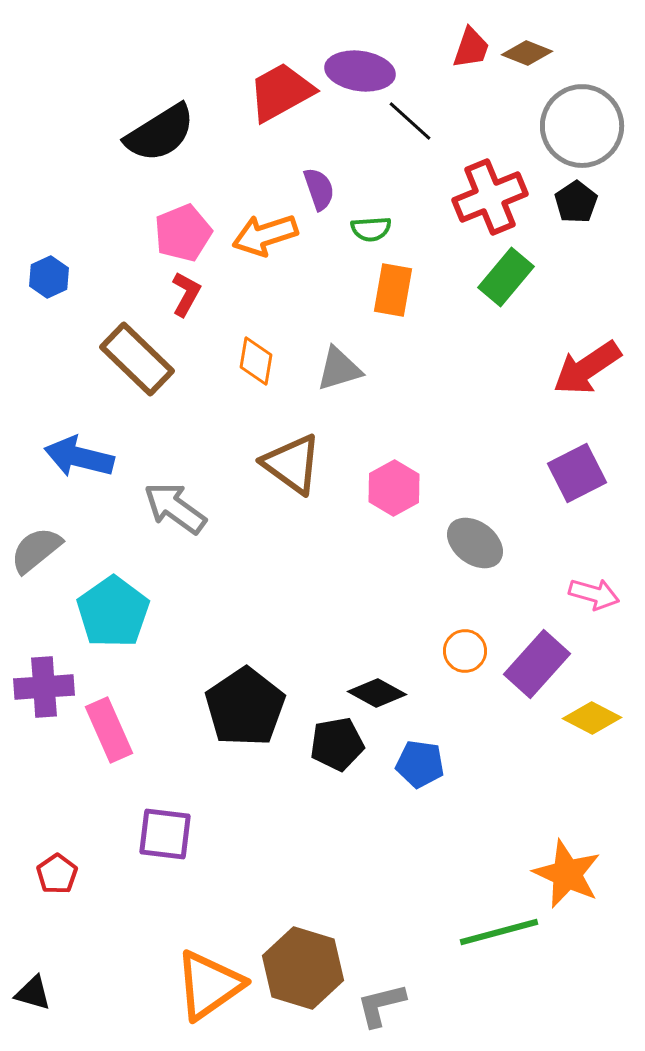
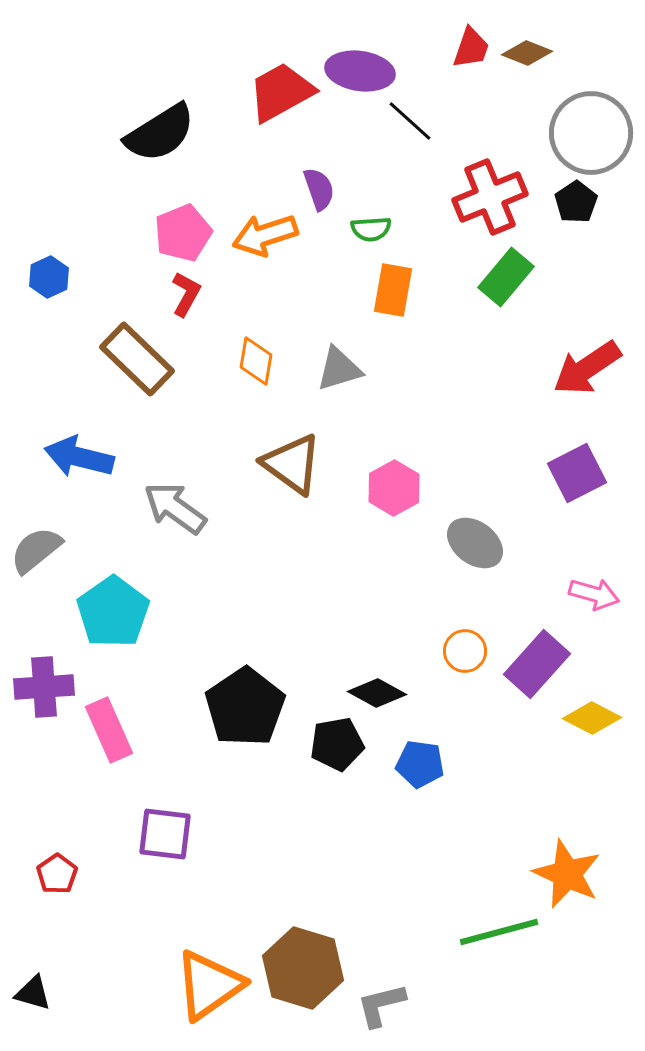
gray circle at (582, 126): moved 9 px right, 7 px down
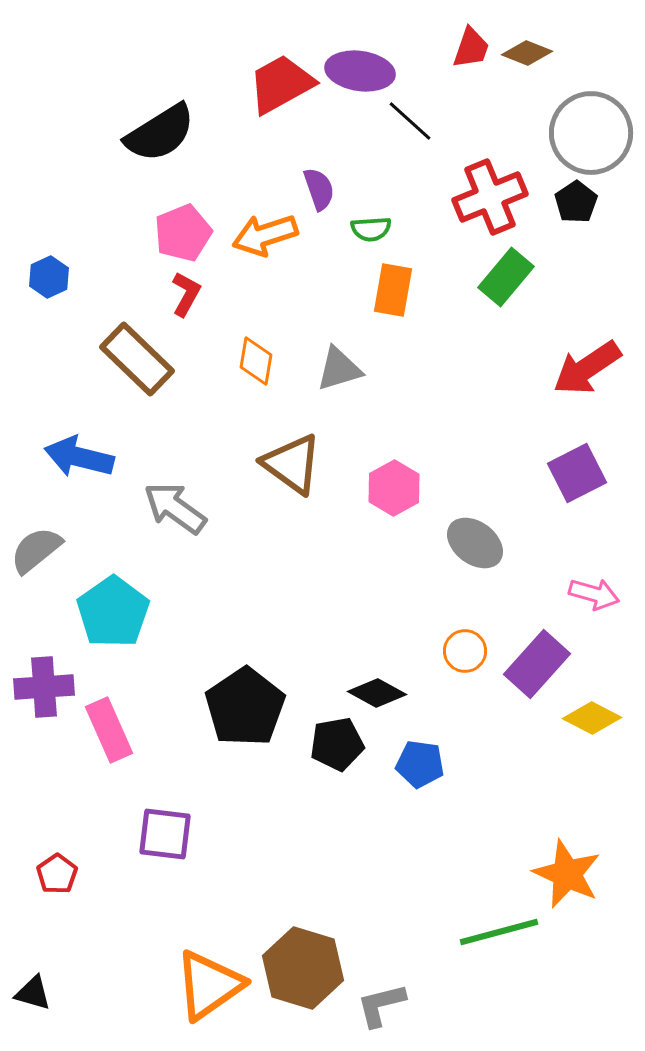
red trapezoid at (281, 92): moved 8 px up
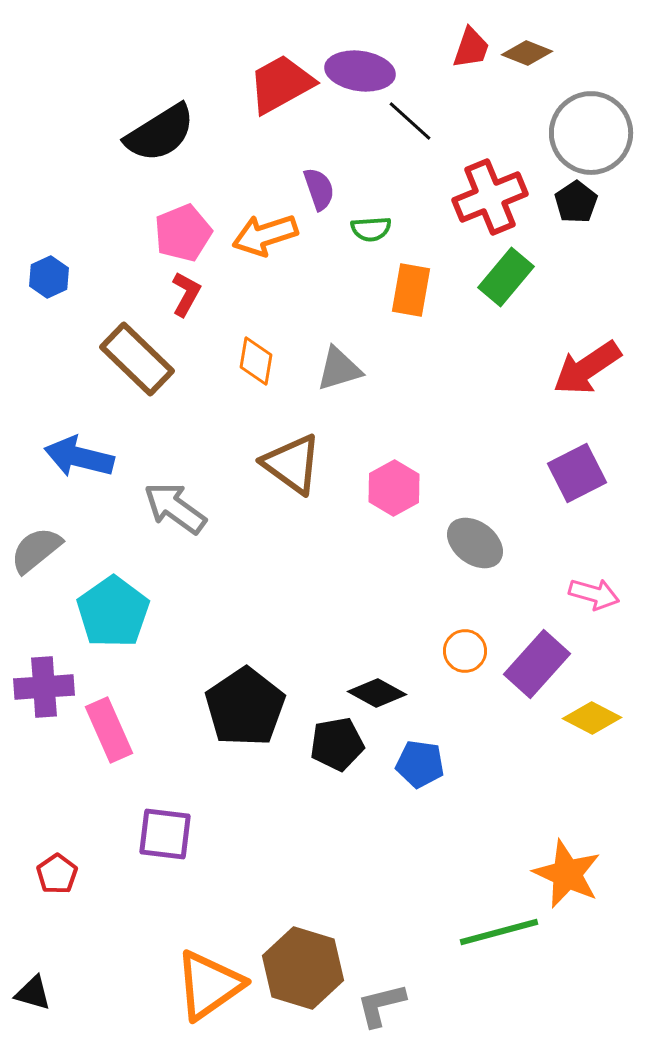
orange rectangle at (393, 290): moved 18 px right
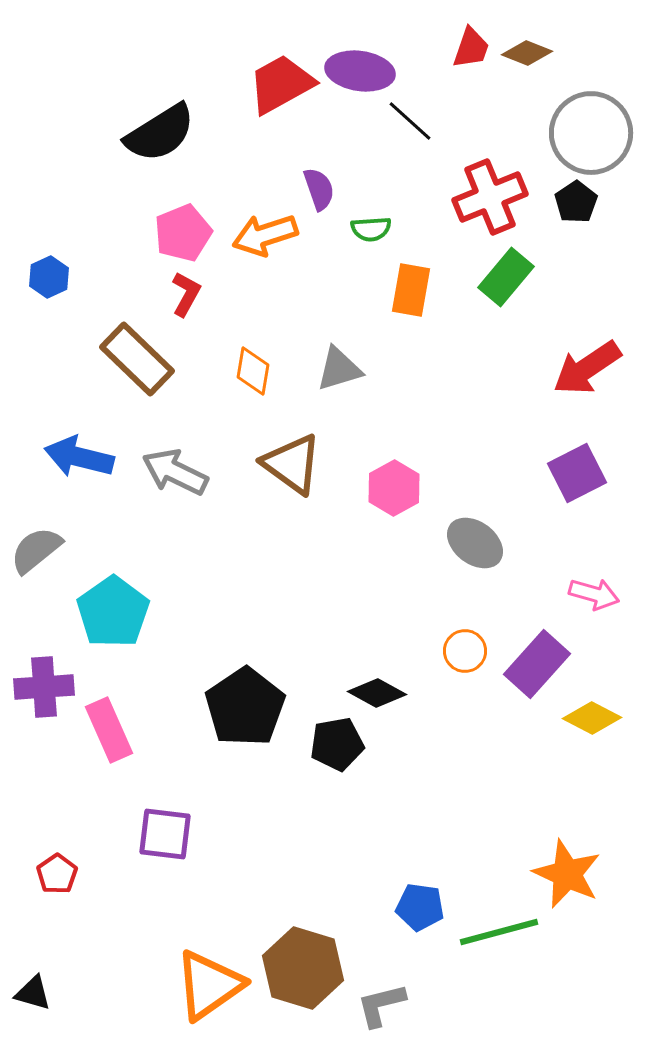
orange diamond at (256, 361): moved 3 px left, 10 px down
gray arrow at (175, 508): moved 36 px up; rotated 10 degrees counterclockwise
blue pentagon at (420, 764): moved 143 px down
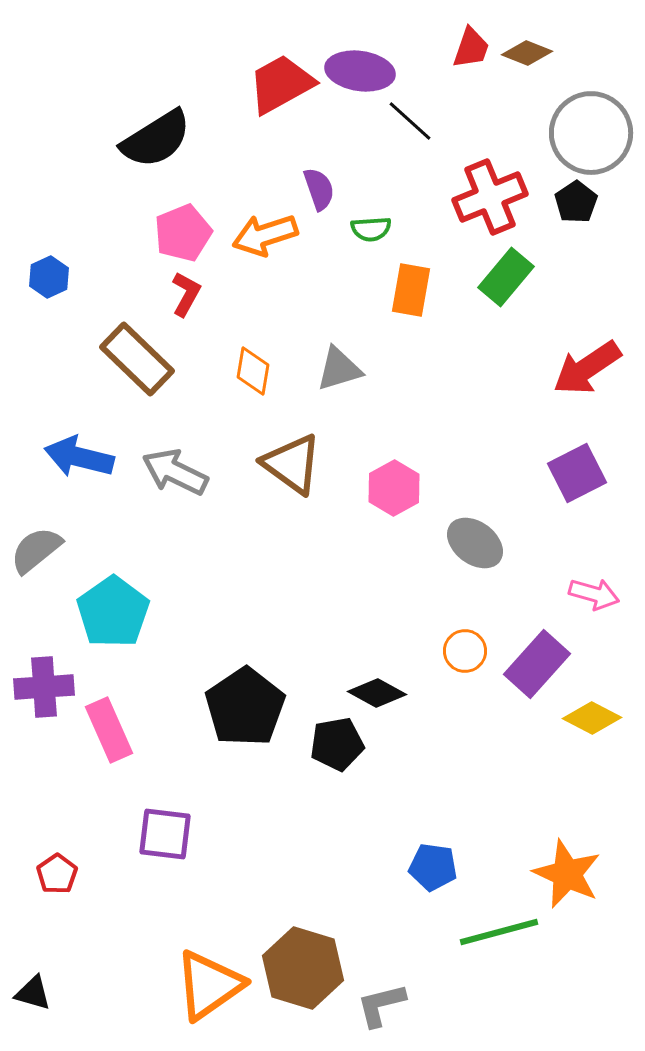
black semicircle at (160, 133): moved 4 px left, 6 px down
blue pentagon at (420, 907): moved 13 px right, 40 px up
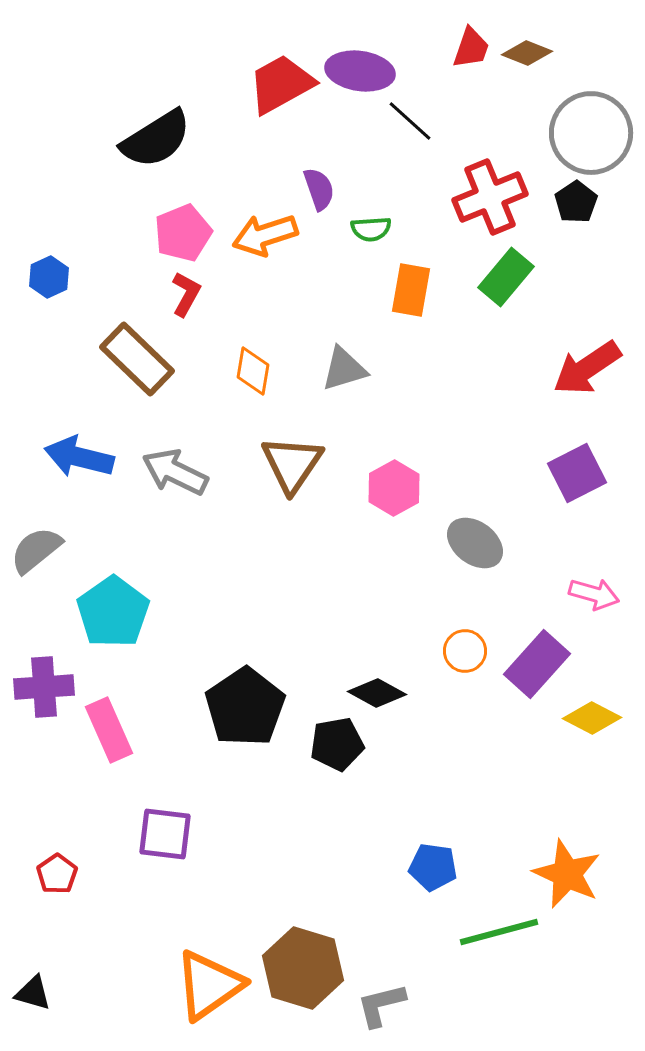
gray triangle at (339, 369): moved 5 px right
brown triangle at (292, 464): rotated 28 degrees clockwise
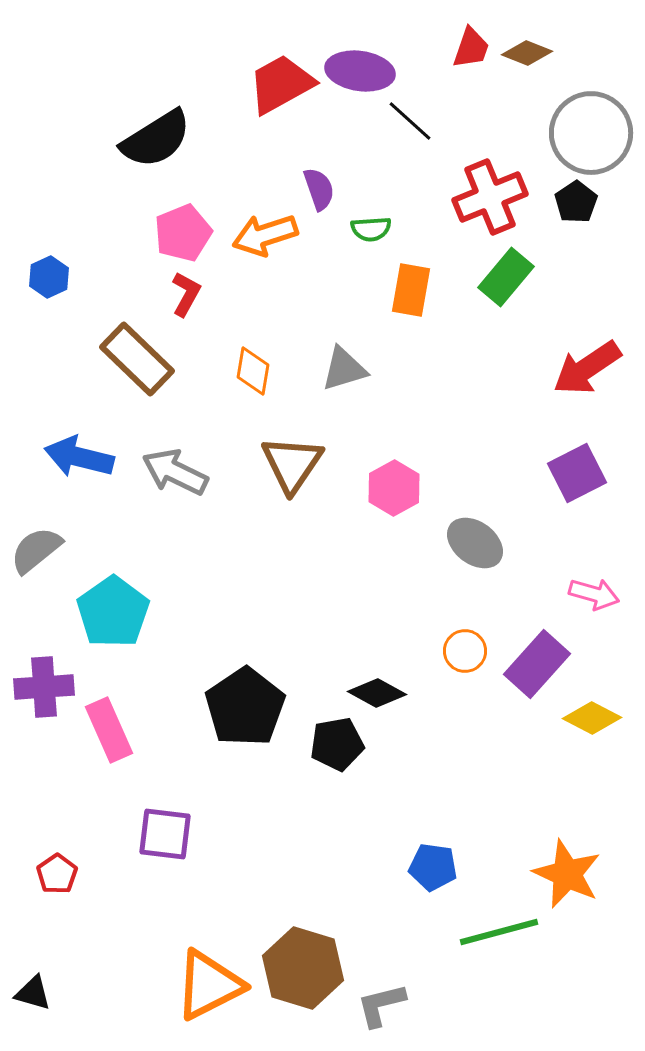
orange triangle at (209, 985): rotated 8 degrees clockwise
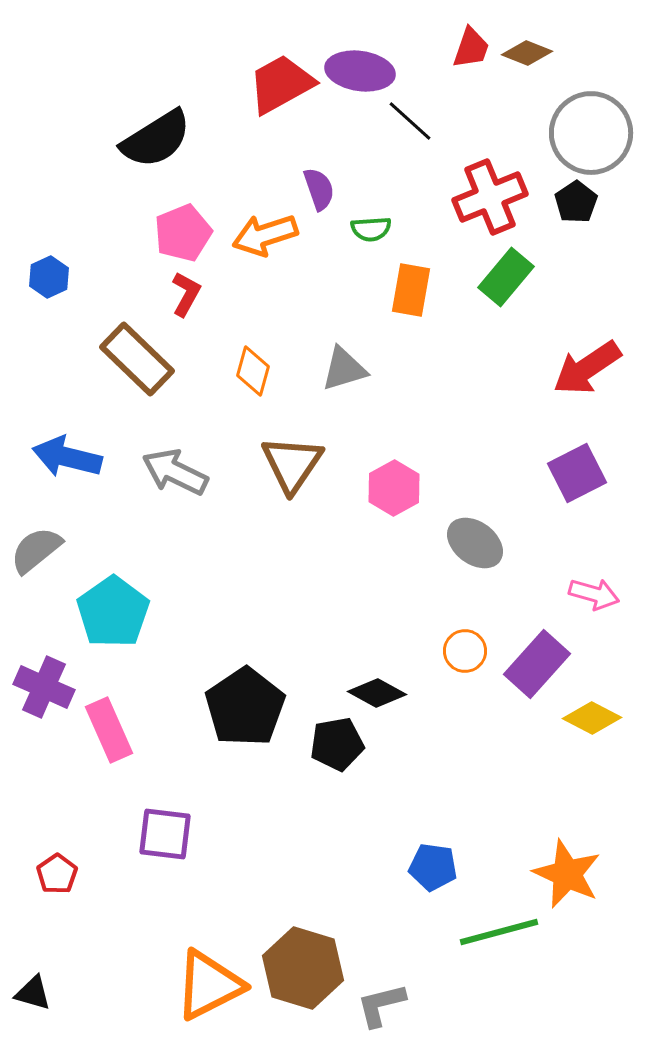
orange diamond at (253, 371): rotated 6 degrees clockwise
blue arrow at (79, 457): moved 12 px left
purple cross at (44, 687): rotated 28 degrees clockwise
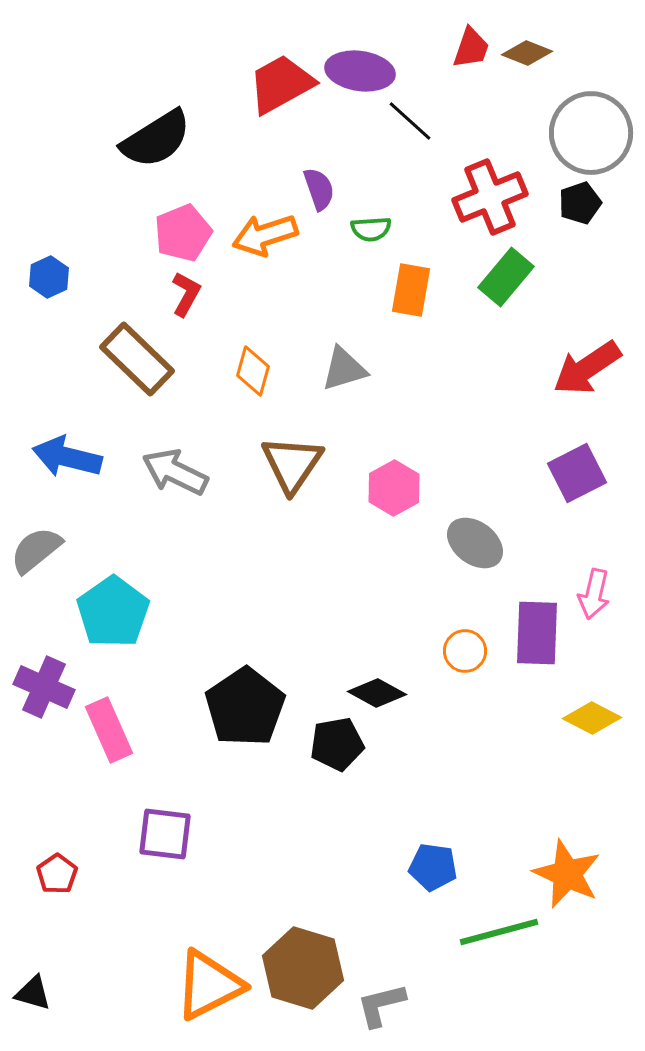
black pentagon at (576, 202): moved 4 px right, 1 px down; rotated 15 degrees clockwise
pink arrow at (594, 594): rotated 87 degrees clockwise
purple rectangle at (537, 664): moved 31 px up; rotated 40 degrees counterclockwise
